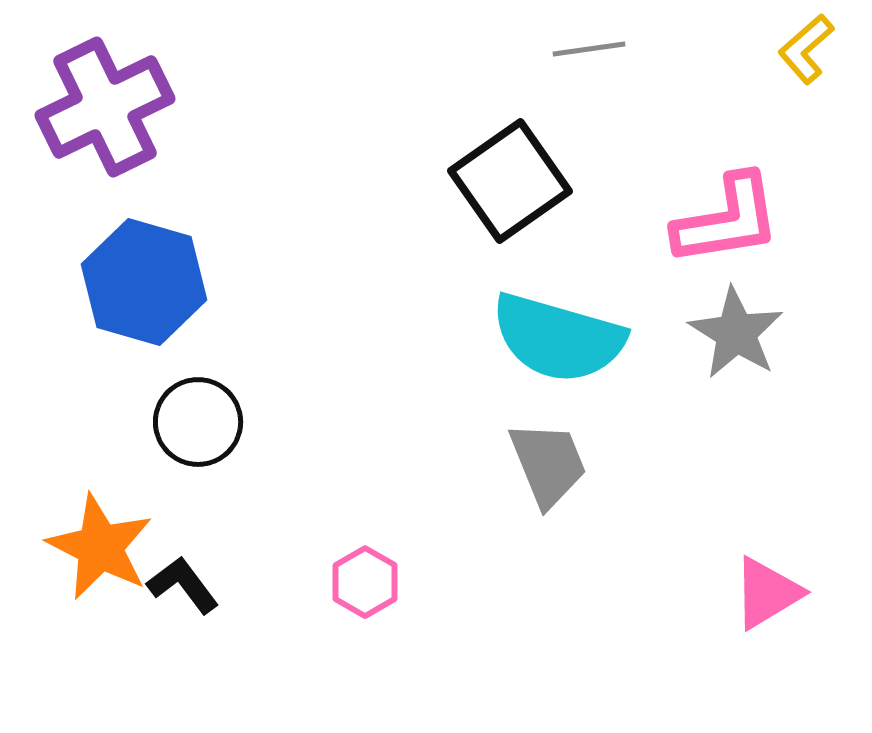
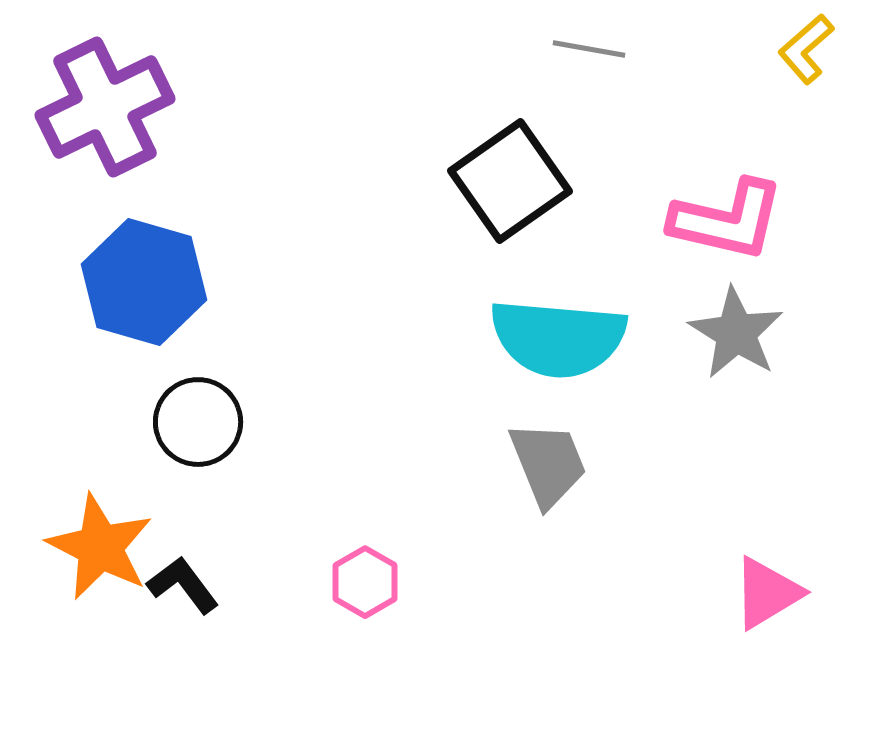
gray line: rotated 18 degrees clockwise
pink L-shape: rotated 22 degrees clockwise
cyan semicircle: rotated 11 degrees counterclockwise
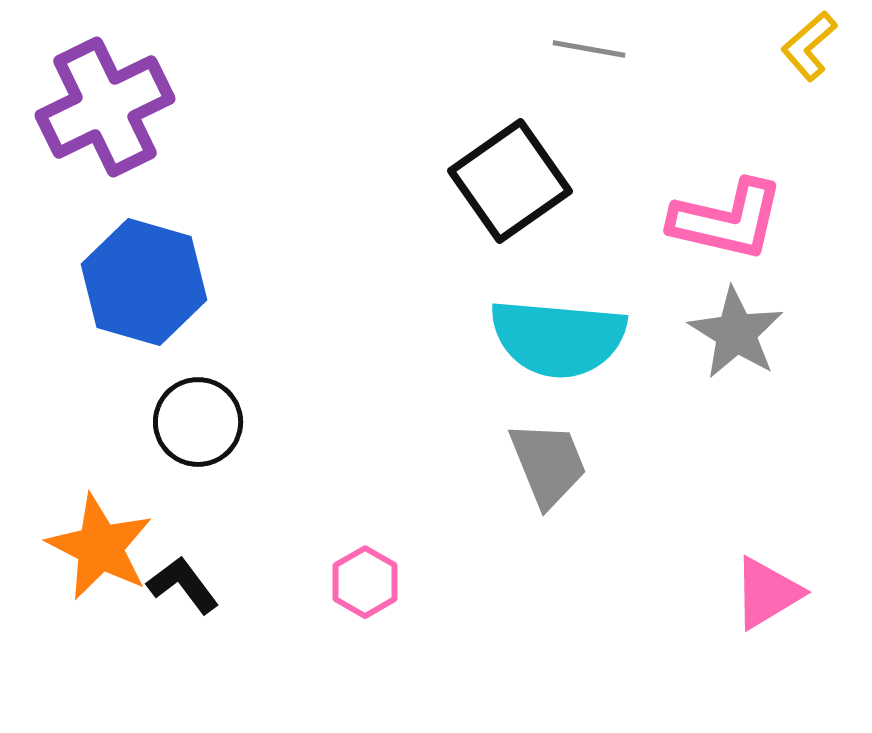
yellow L-shape: moved 3 px right, 3 px up
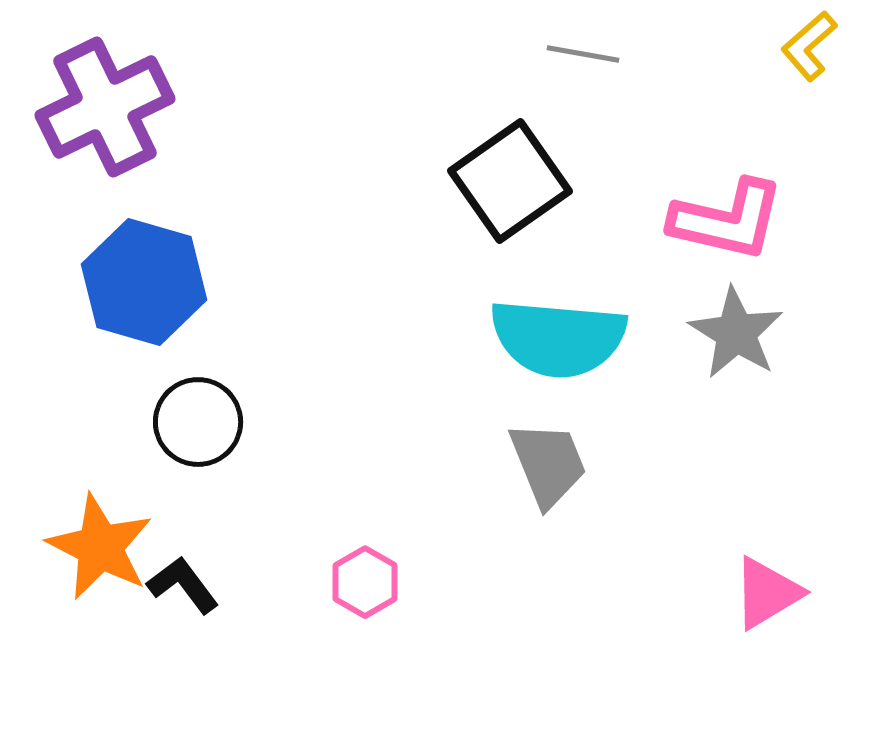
gray line: moved 6 px left, 5 px down
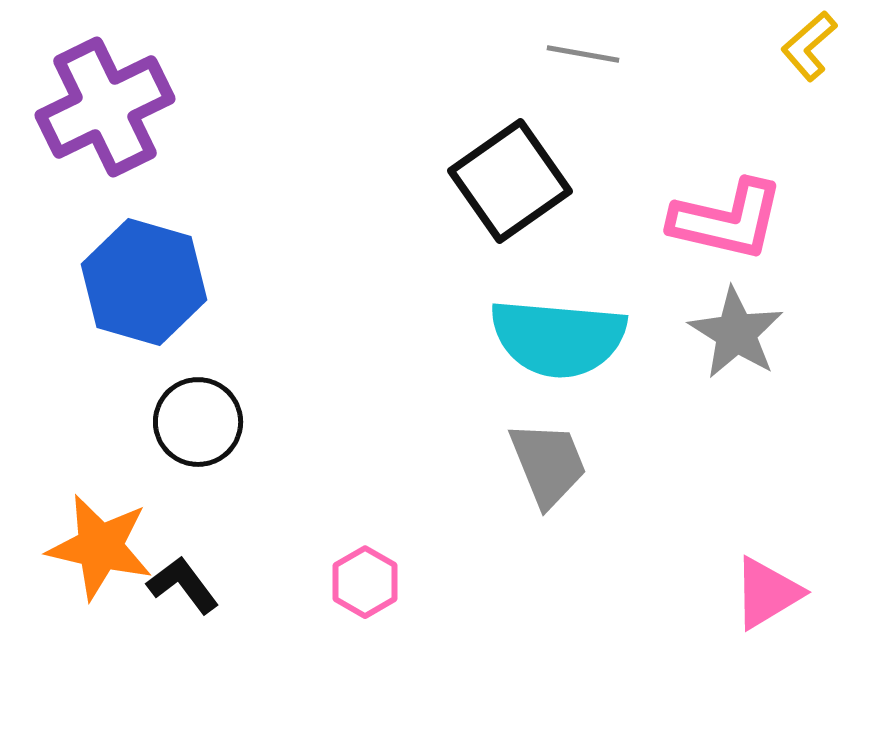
orange star: rotated 14 degrees counterclockwise
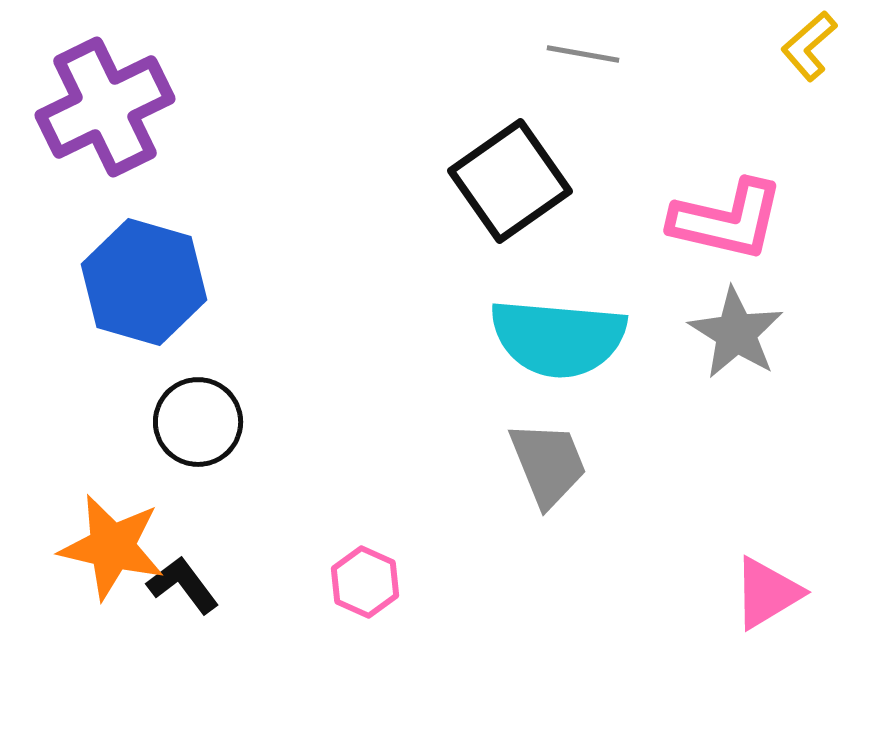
orange star: moved 12 px right
pink hexagon: rotated 6 degrees counterclockwise
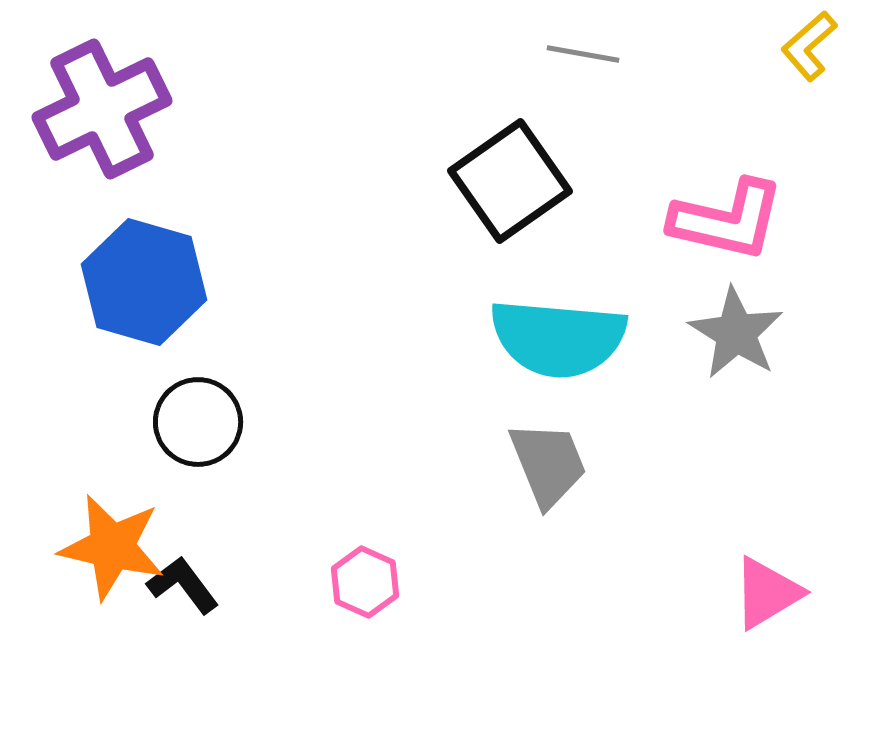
purple cross: moved 3 px left, 2 px down
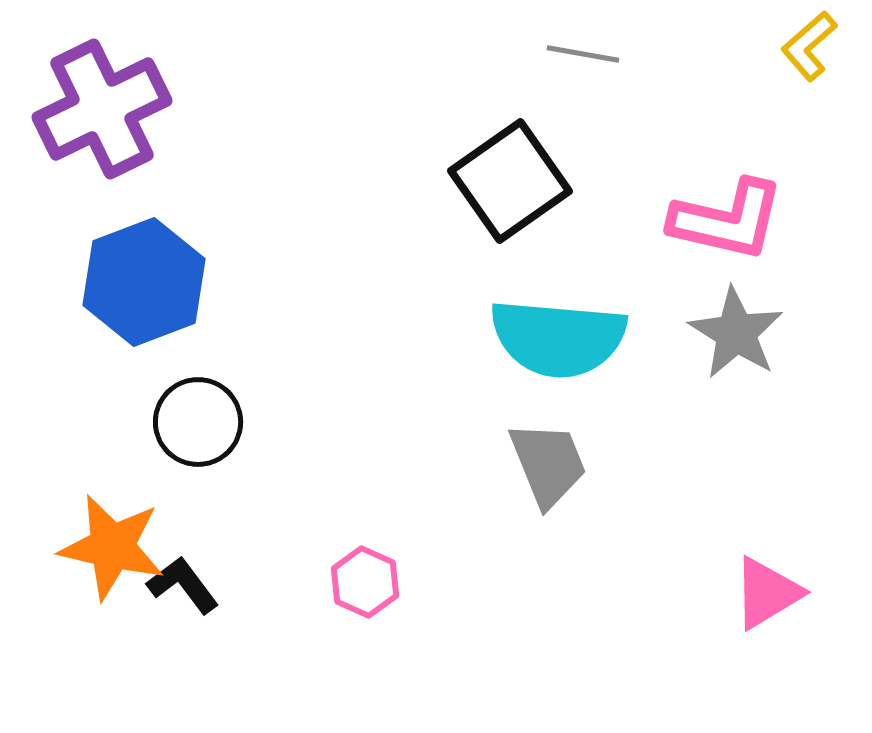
blue hexagon: rotated 23 degrees clockwise
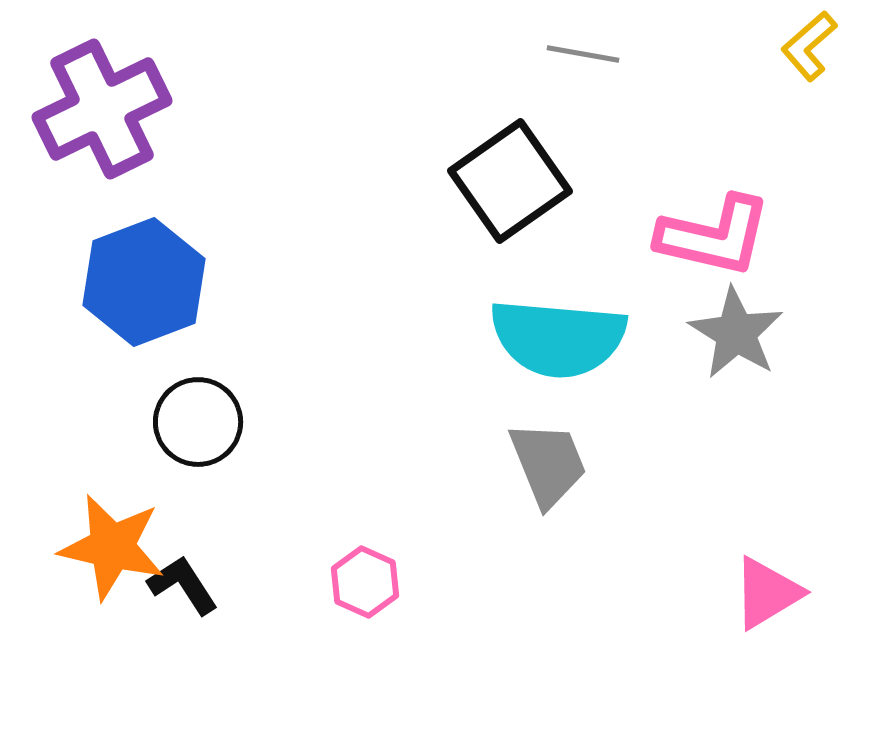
pink L-shape: moved 13 px left, 16 px down
black L-shape: rotated 4 degrees clockwise
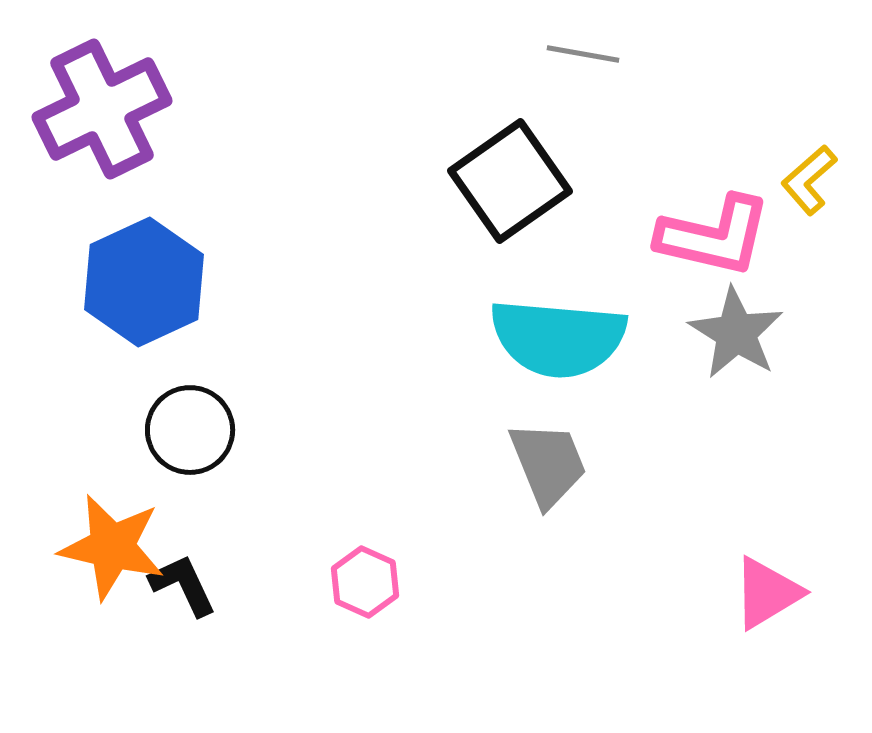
yellow L-shape: moved 134 px down
blue hexagon: rotated 4 degrees counterclockwise
black circle: moved 8 px left, 8 px down
black L-shape: rotated 8 degrees clockwise
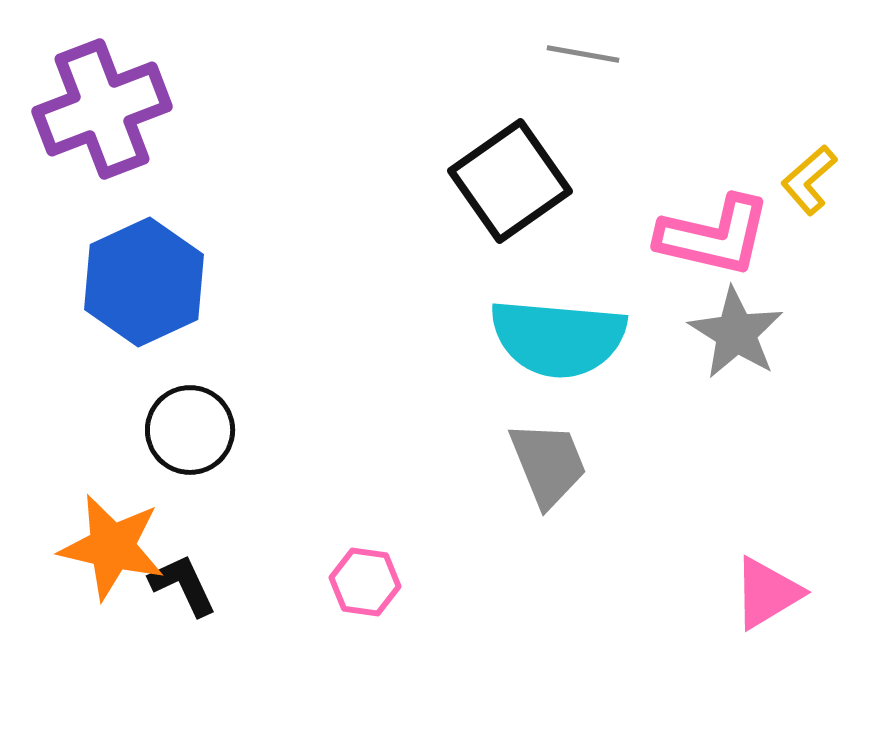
purple cross: rotated 5 degrees clockwise
pink hexagon: rotated 16 degrees counterclockwise
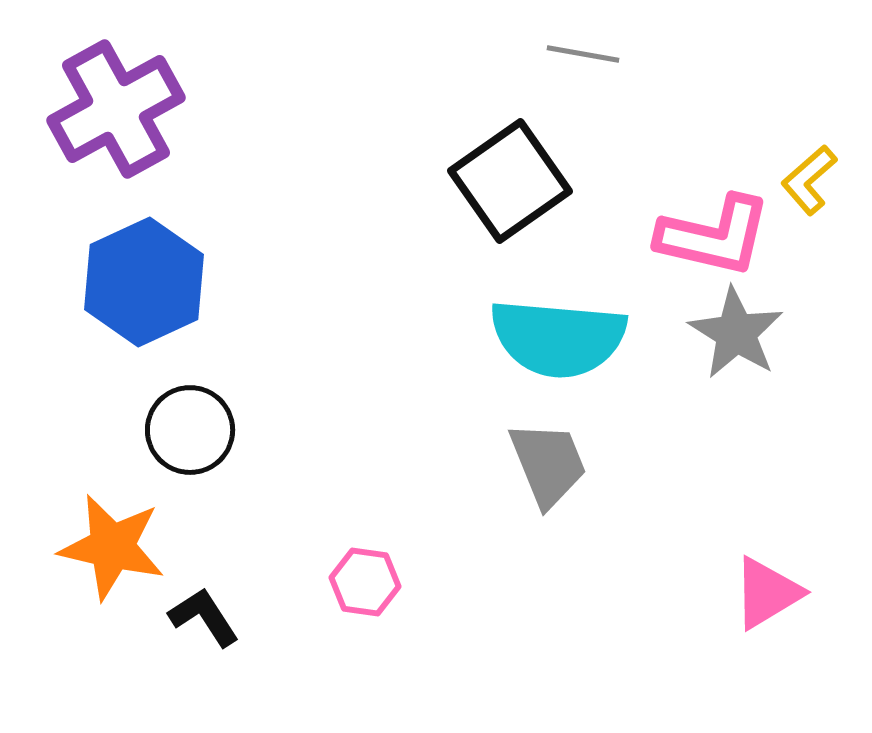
purple cross: moved 14 px right; rotated 8 degrees counterclockwise
black L-shape: moved 21 px right, 32 px down; rotated 8 degrees counterclockwise
